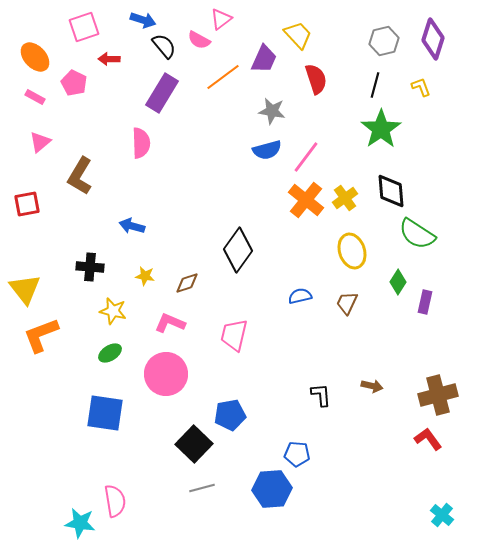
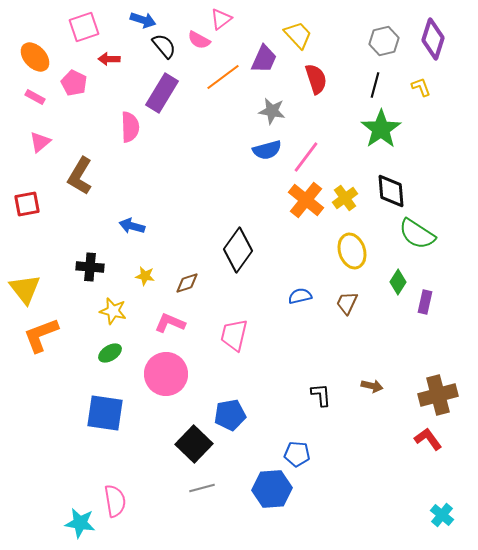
pink semicircle at (141, 143): moved 11 px left, 16 px up
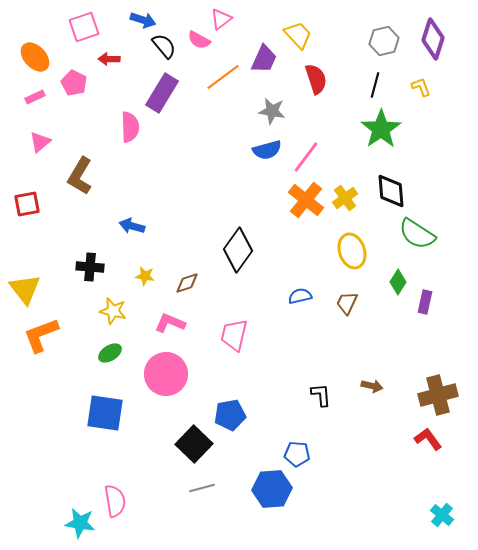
pink rectangle at (35, 97): rotated 54 degrees counterclockwise
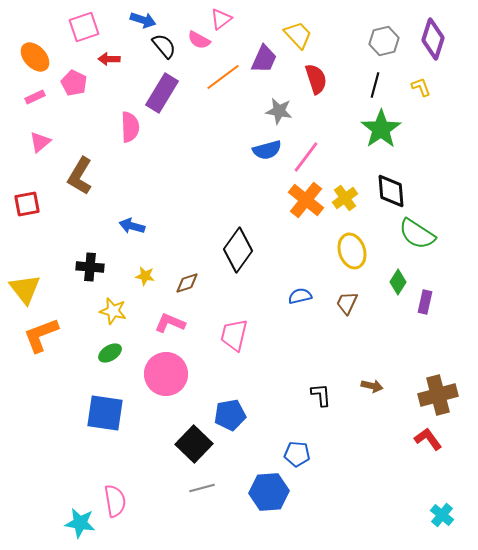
gray star at (272, 111): moved 7 px right
blue hexagon at (272, 489): moved 3 px left, 3 px down
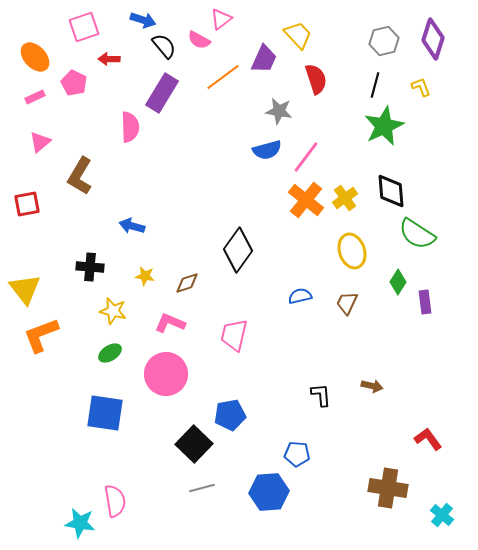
green star at (381, 129): moved 3 px right, 3 px up; rotated 9 degrees clockwise
purple rectangle at (425, 302): rotated 20 degrees counterclockwise
brown cross at (438, 395): moved 50 px left, 93 px down; rotated 24 degrees clockwise
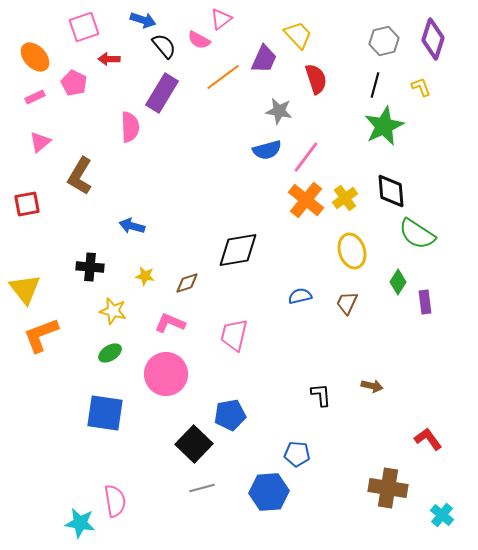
black diamond at (238, 250): rotated 45 degrees clockwise
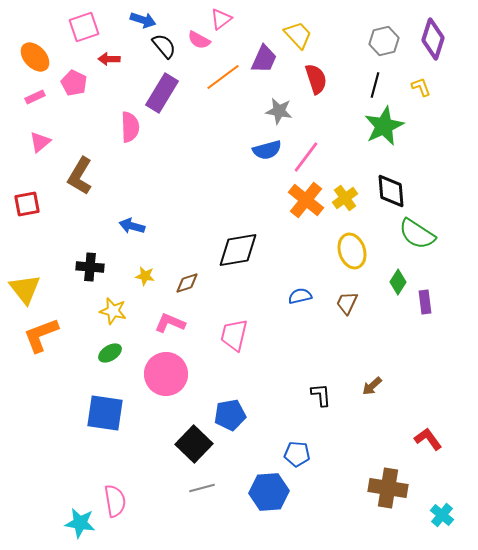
brown arrow at (372, 386): rotated 125 degrees clockwise
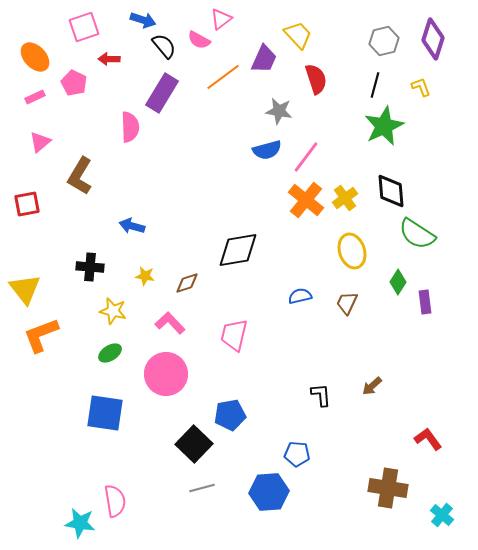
pink L-shape at (170, 323): rotated 24 degrees clockwise
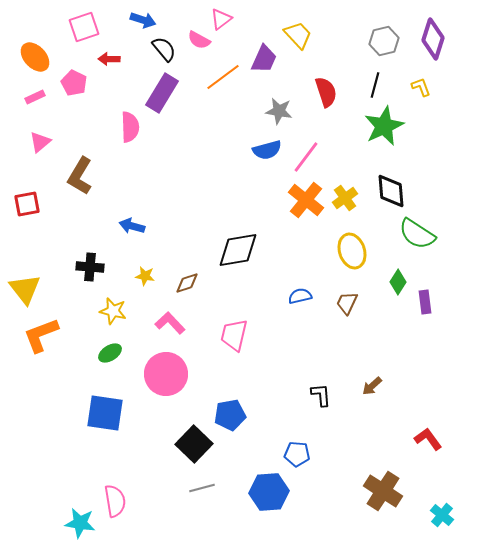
black semicircle at (164, 46): moved 3 px down
red semicircle at (316, 79): moved 10 px right, 13 px down
brown cross at (388, 488): moved 5 px left, 3 px down; rotated 24 degrees clockwise
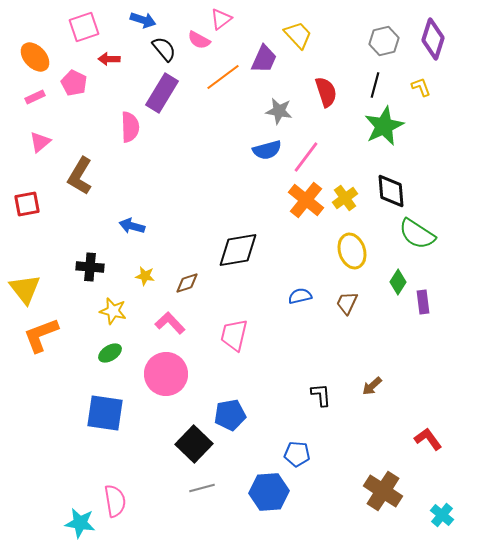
purple rectangle at (425, 302): moved 2 px left
